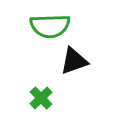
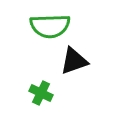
green cross: moved 5 px up; rotated 20 degrees counterclockwise
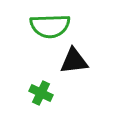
black triangle: rotated 12 degrees clockwise
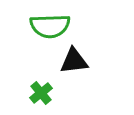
green cross: rotated 25 degrees clockwise
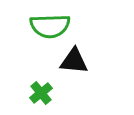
black triangle: rotated 12 degrees clockwise
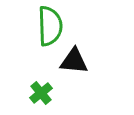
green semicircle: rotated 90 degrees counterclockwise
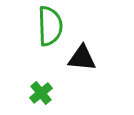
black triangle: moved 8 px right, 3 px up
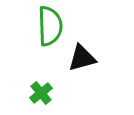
black triangle: rotated 20 degrees counterclockwise
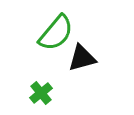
green semicircle: moved 6 px right, 7 px down; rotated 42 degrees clockwise
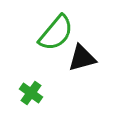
green cross: moved 10 px left; rotated 15 degrees counterclockwise
